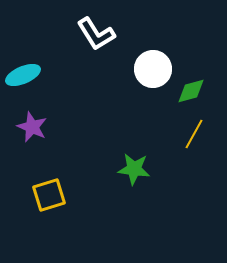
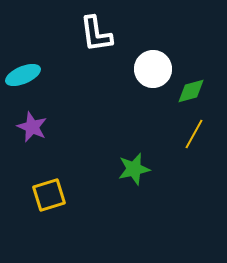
white L-shape: rotated 24 degrees clockwise
green star: rotated 20 degrees counterclockwise
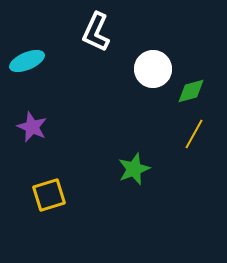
white L-shape: moved 2 px up; rotated 33 degrees clockwise
cyan ellipse: moved 4 px right, 14 px up
green star: rotated 8 degrees counterclockwise
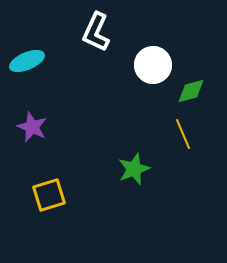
white circle: moved 4 px up
yellow line: moved 11 px left; rotated 52 degrees counterclockwise
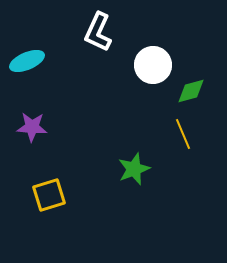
white L-shape: moved 2 px right
purple star: rotated 20 degrees counterclockwise
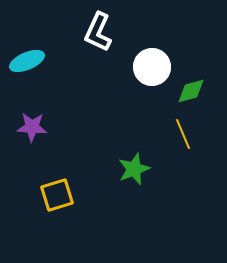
white circle: moved 1 px left, 2 px down
yellow square: moved 8 px right
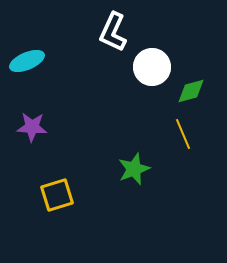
white L-shape: moved 15 px right
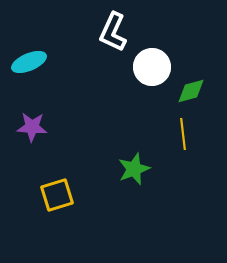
cyan ellipse: moved 2 px right, 1 px down
yellow line: rotated 16 degrees clockwise
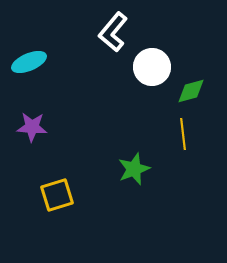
white L-shape: rotated 15 degrees clockwise
